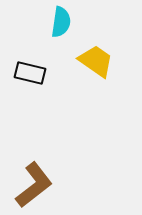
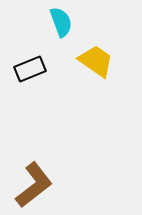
cyan semicircle: rotated 28 degrees counterclockwise
black rectangle: moved 4 px up; rotated 36 degrees counterclockwise
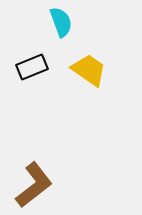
yellow trapezoid: moved 7 px left, 9 px down
black rectangle: moved 2 px right, 2 px up
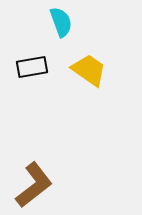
black rectangle: rotated 12 degrees clockwise
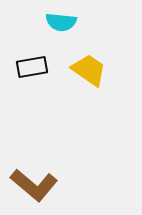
cyan semicircle: rotated 116 degrees clockwise
brown L-shape: rotated 78 degrees clockwise
